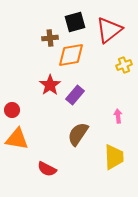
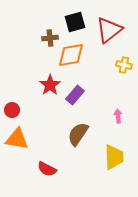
yellow cross: rotated 35 degrees clockwise
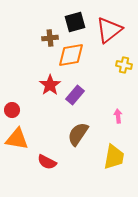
yellow trapezoid: rotated 12 degrees clockwise
red semicircle: moved 7 px up
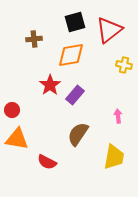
brown cross: moved 16 px left, 1 px down
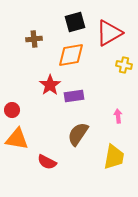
red triangle: moved 3 px down; rotated 8 degrees clockwise
purple rectangle: moved 1 px left, 1 px down; rotated 42 degrees clockwise
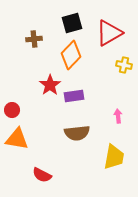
black square: moved 3 px left, 1 px down
orange diamond: rotated 36 degrees counterclockwise
brown semicircle: moved 1 px left, 1 px up; rotated 130 degrees counterclockwise
red semicircle: moved 5 px left, 13 px down
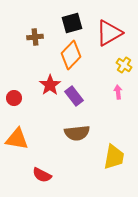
brown cross: moved 1 px right, 2 px up
yellow cross: rotated 21 degrees clockwise
purple rectangle: rotated 60 degrees clockwise
red circle: moved 2 px right, 12 px up
pink arrow: moved 24 px up
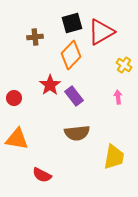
red triangle: moved 8 px left, 1 px up
pink arrow: moved 5 px down
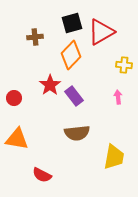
yellow cross: rotated 28 degrees counterclockwise
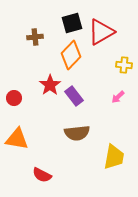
pink arrow: rotated 128 degrees counterclockwise
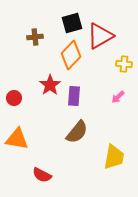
red triangle: moved 1 px left, 4 px down
yellow cross: moved 1 px up
purple rectangle: rotated 42 degrees clockwise
brown semicircle: moved 1 px up; rotated 45 degrees counterclockwise
